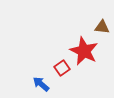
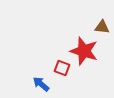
red star: rotated 8 degrees counterclockwise
red square: rotated 35 degrees counterclockwise
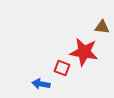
red star: moved 1 px down; rotated 8 degrees counterclockwise
blue arrow: rotated 30 degrees counterclockwise
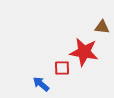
red square: rotated 21 degrees counterclockwise
blue arrow: rotated 30 degrees clockwise
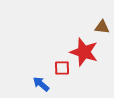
red star: rotated 8 degrees clockwise
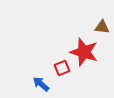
red square: rotated 21 degrees counterclockwise
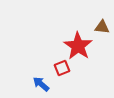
red star: moved 6 px left, 6 px up; rotated 16 degrees clockwise
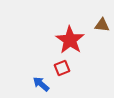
brown triangle: moved 2 px up
red star: moved 8 px left, 6 px up
